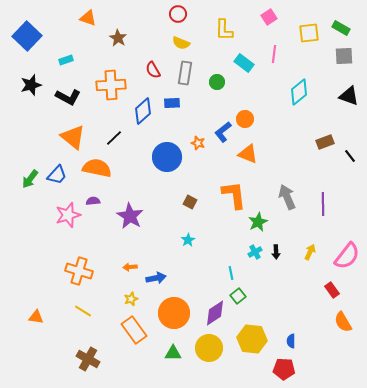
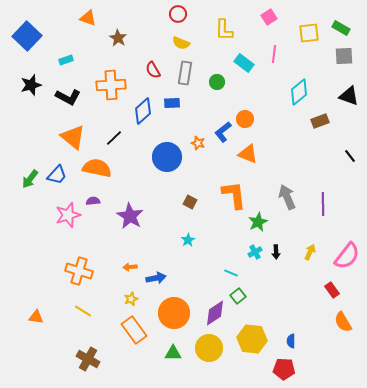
brown rectangle at (325, 142): moved 5 px left, 21 px up
cyan line at (231, 273): rotated 56 degrees counterclockwise
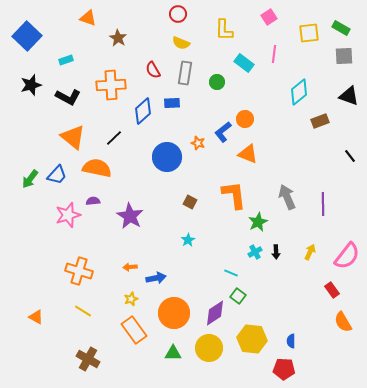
green square at (238, 296): rotated 14 degrees counterclockwise
orange triangle at (36, 317): rotated 21 degrees clockwise
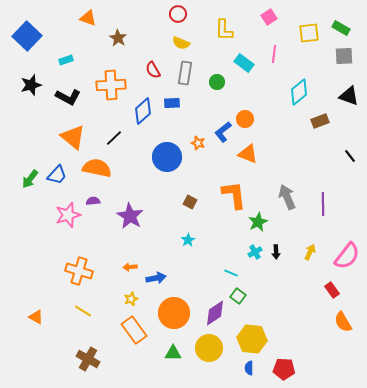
blue semicircle at (291, 341): moved 42 px left, 27 px down
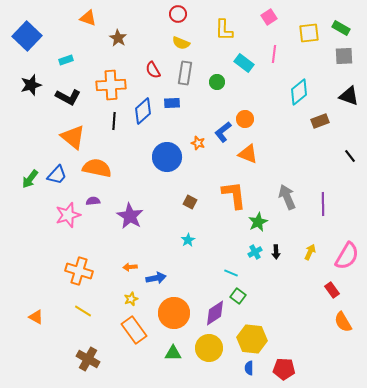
black line at (114, 138): moved 17 px up; rotated 42 degrees counterclockwise
pink semicircle at (347, 256): rotated 8 degrees counterclockwise
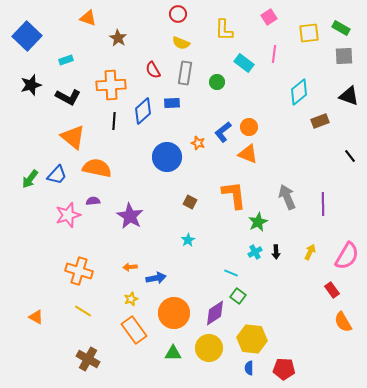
orange circle at (245, 119): moved 4 px right, 8 px down
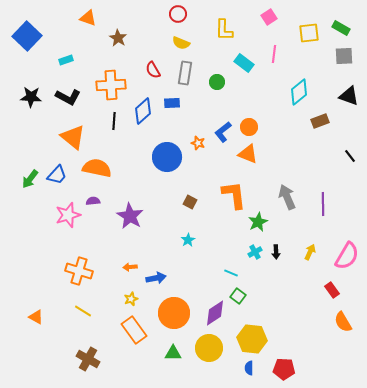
black star at (31, 85): moved 12 px down; rotated 20 degrees clockwise
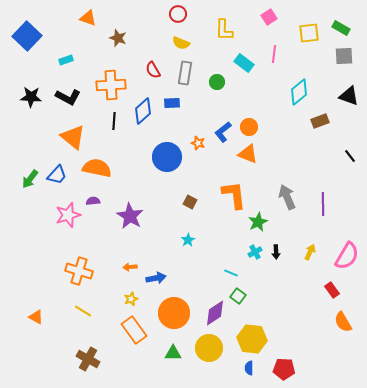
brown star at (118, 38): rotated 12 degrees counterclockwise
